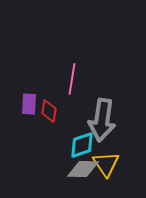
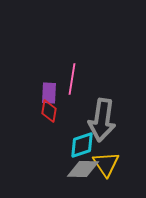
purple rectangle: moved 20 px right, 11 px up
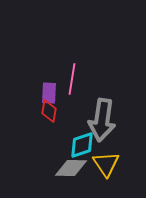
gray diamond: moved 12 px left, 1 px up
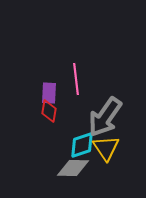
pink line: moved 4 px right; rotated 16 degrees counterclockwise
gray arrow: moved 3 px right, 3 px up; rotated 27 degrees clockwise
yellow triangle: moved 16 px up
gray diamond: moved 2 px right
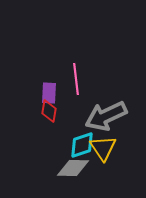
gray arrow: moved 1 px right, 1 px up; rotated 30 degrees clockwise
yellow triangle: moved 3 px left
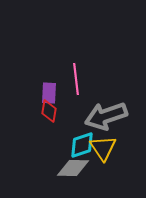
gray arrow: rotated 6 degrees clockwise
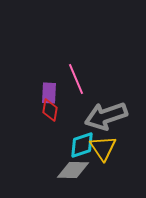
pink line: rotated 16 degrees counterclockwise
red diamond: moved 1 px right, 1 px up
gray diamond: moved 2 px down
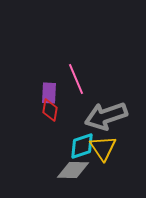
cyan diamond: moved 1 px down
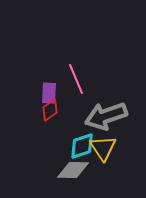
red diamond: rotated 45 degrees clockwise
